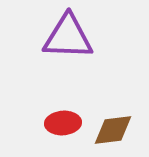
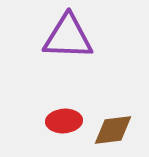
red ellipse: moved 1 px right, 2 px up
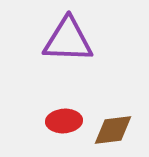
purple triangle: moved 3 px down
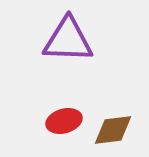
red ellipse: rotated 12 degrees counterclockwise
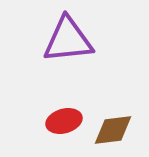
purple triangle: rotated 8 degrees counterclockwise
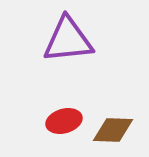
brown diamond: rotated 9 degrees clockwise
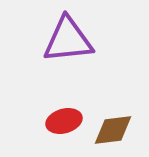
brown diamond: rotated 9 degrees counterclockwise
